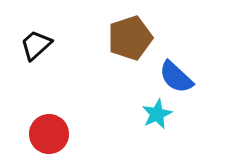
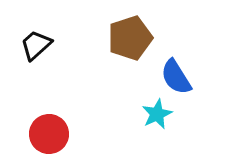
blue semicircle: rotated 15 degrees clockwise
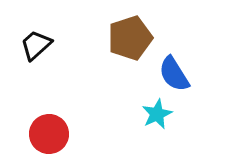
blue semicircle: moved 2 px left, 3 px up
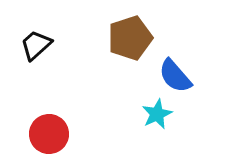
blue semicircle: moved 1 px right, 2 px down; rotated 9 degrees counterclockwise
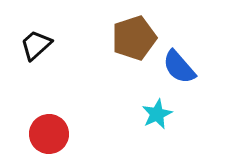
brown pentagon: moved 4 px right
blue semicircle: moved 4 px right, 9 px up
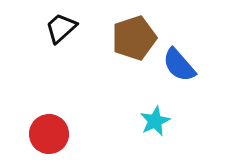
black trapezoid: moved 25 px right, 17 px up
blue semicircle: moved 2 px up
cyan star: moved 2 px left, 7 px down
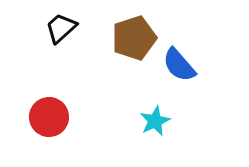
red circle: moved 17 px up
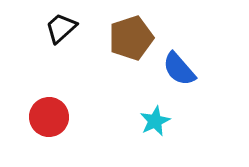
brown pentagon: moved 3 px left
blue semicircle: moved 4 px down
